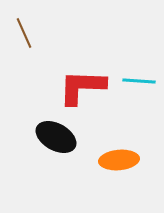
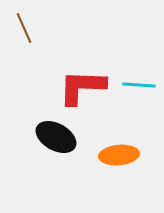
brown line: moved 5 px up
cyan line: moved 4 px down
orange ellipse: moved 5 px up
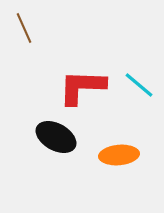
cyan line: rotated 36 degrees clockwise
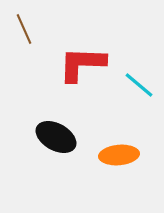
brown line: moved 1 px down
red L-shape: moved 23 px up
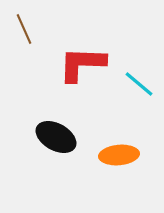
cyan line: moved 1 px up
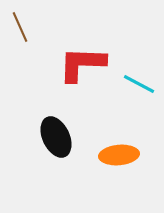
brown line: moved 4 px left, 2 px up
cyan line: rotated 12 degrees counterclockwise
black ellipse: rotated 36 degrees clockwise
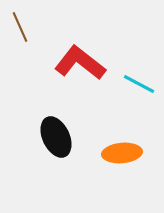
red L-shape: moved 2 px left, 1 px up; rotated 36 degrees clockwise
orange ellipse: moved 3 px right, 2 px up
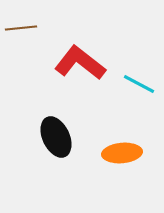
brown line: moved 1 px right, 1 px down; rotated 72 degrees counterclockwise
